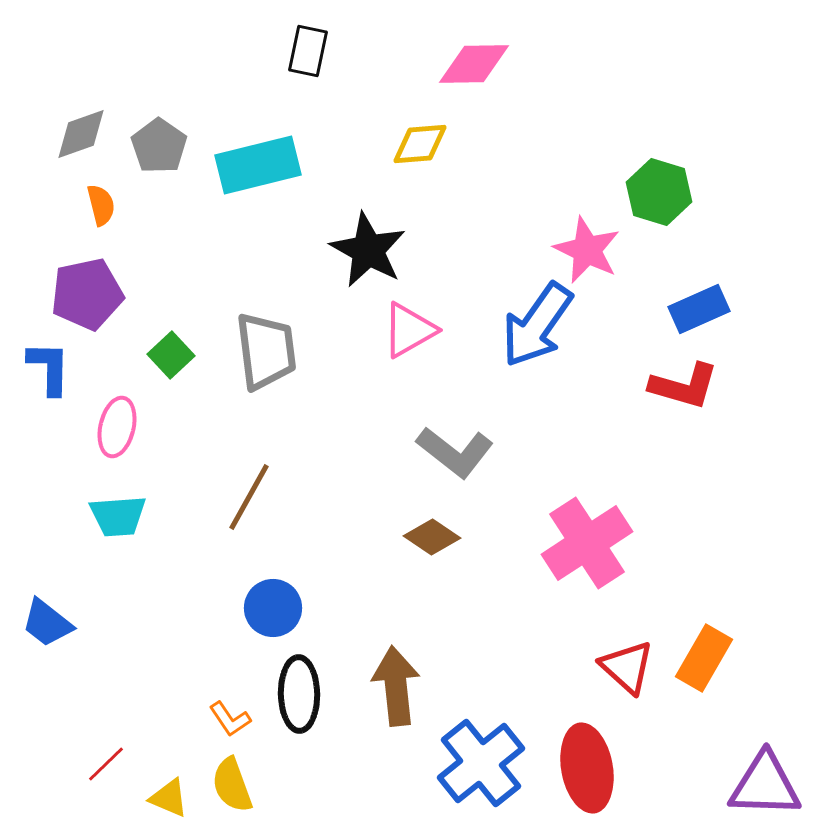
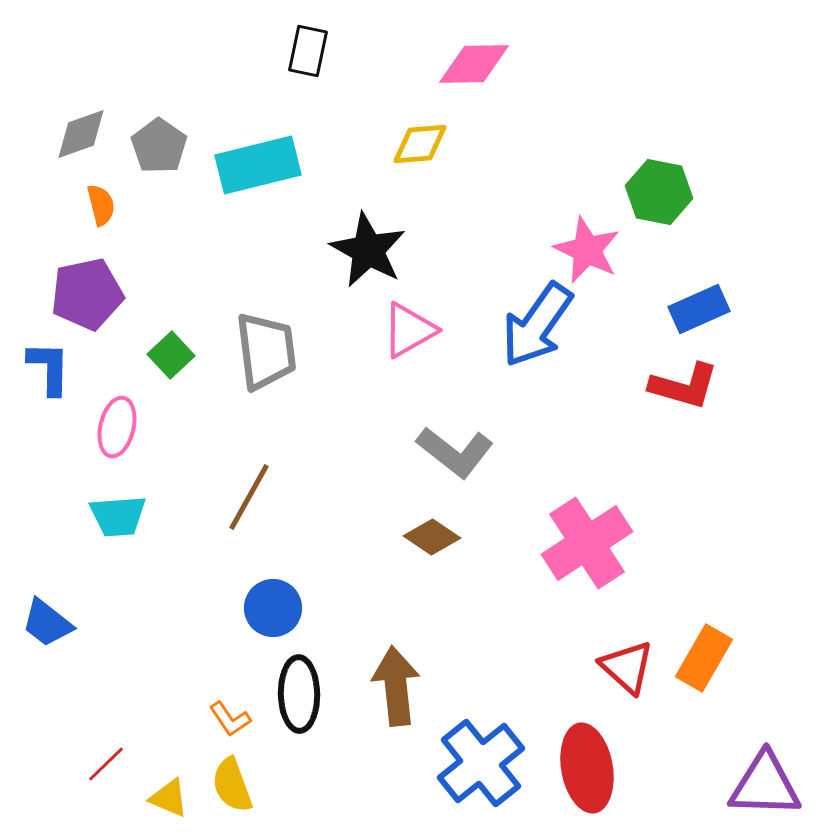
green hexagon: rotated 6 degrees counterclockwise
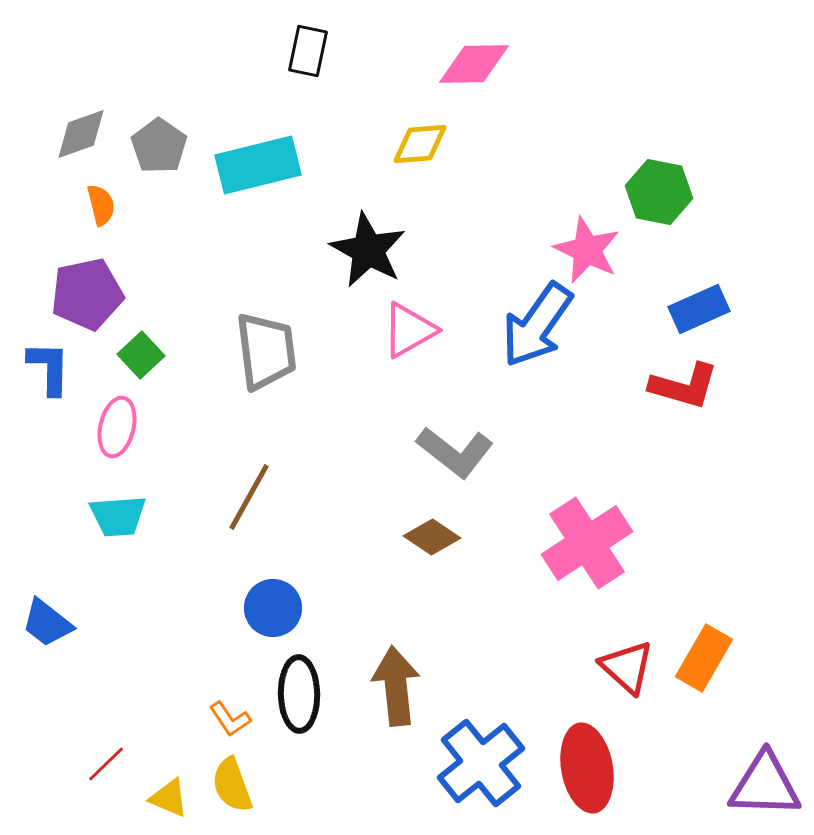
green square: moved 30 px left
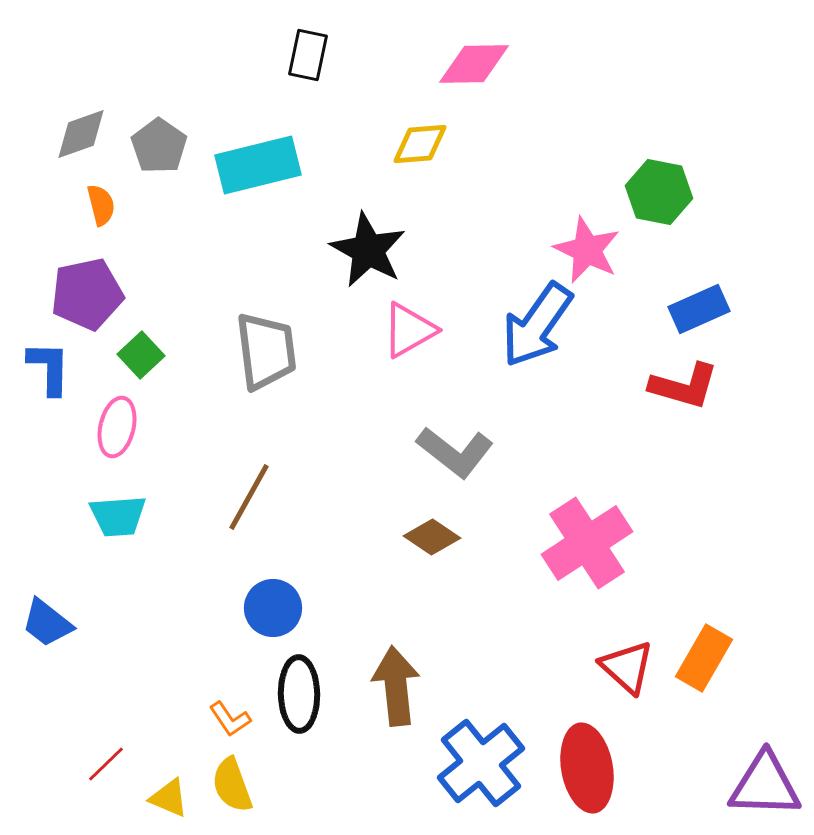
black rectangle: moved 4 px down
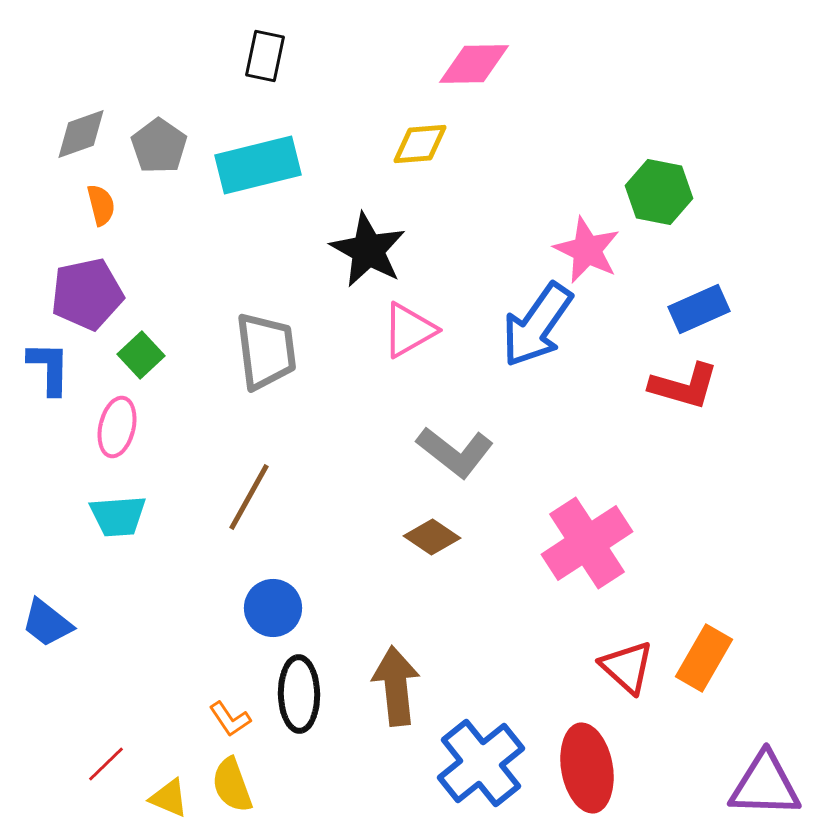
black rectangle: moved 43 px left, 1 px down
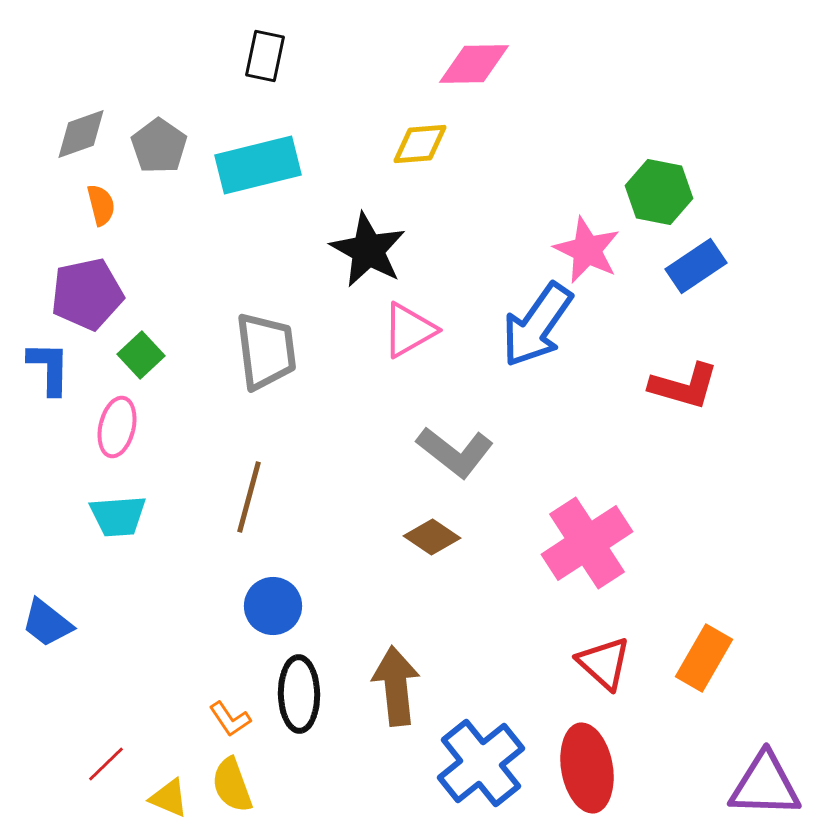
blue rectangle: moved 3 px left, 43 px up; rotated 10 degrees counterclockwise
brown line: rotated 14 degrees counterclockwise
blue circle: moved 2 px up
red triangle: moved 23 px left, 4 px up
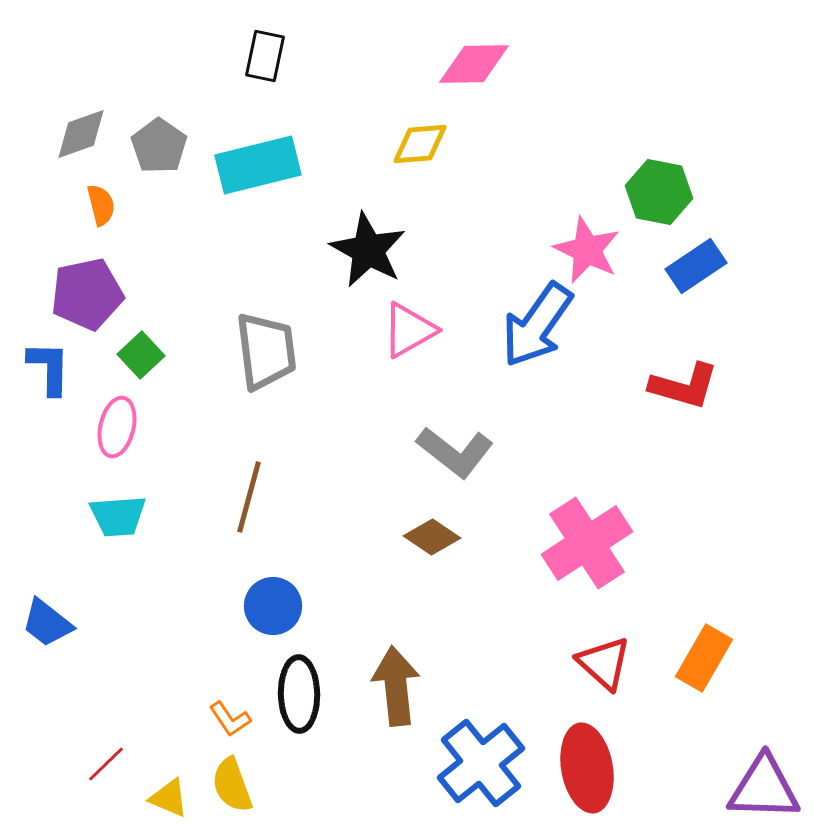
purple triangle: moved 1 px left, 3 px down
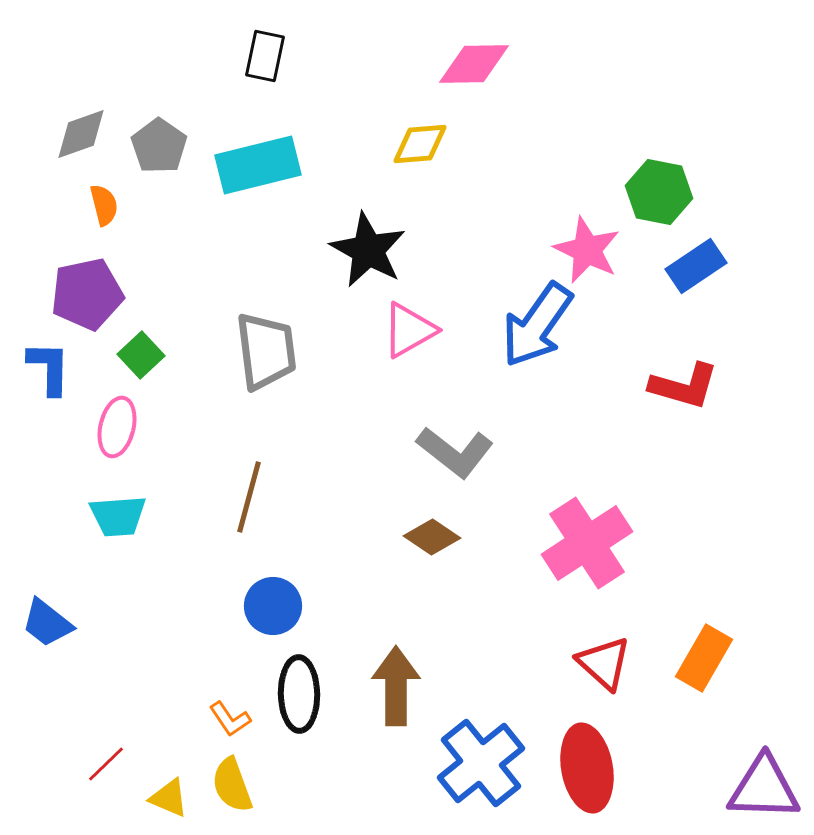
orange semicircle: moved 3 px right
brown arrow: rotated 6 degrees clockwise
